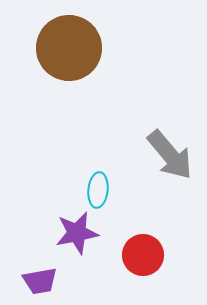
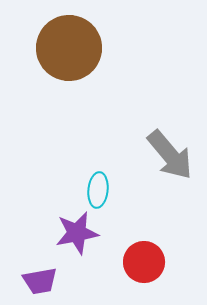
red circle: moved 1 px right, 7 px down
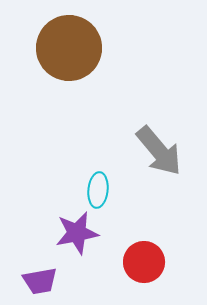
gray arrow: moved 11 px left, 4 px up
